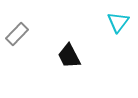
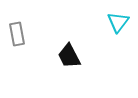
gray rectangle: rotated 55 degrees counterclockwise
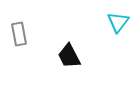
gray rectangle: moved 2 px right
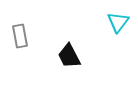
gray rectangle: moved 1 px right, 2 px down
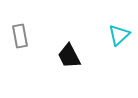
cyan triangle: moved 1 px right, 13 px down; rotated 10 degrees clockwise
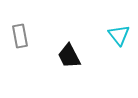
cyan triangle: rotated 25 degrees counterclockwise
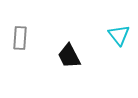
gray rectangle: moved 2 px down; rotated 15 degrees clockwise
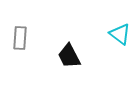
cyan triangle: moved 1 px right, 1 px up; rotated 15 degrees counterclockwise
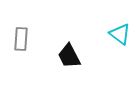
gray rectangle: moved 1 px right, 1 px down
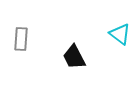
black trapezoid: moved 5 px right, 1 px down
